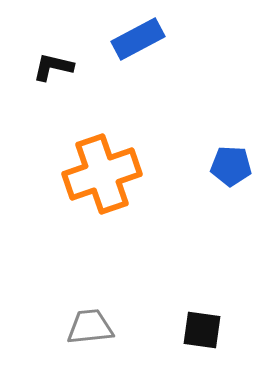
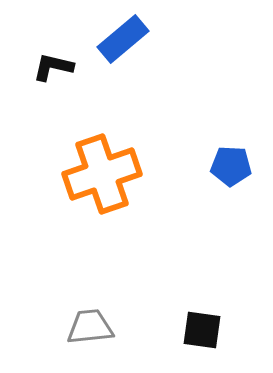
blue rectangle: moved 15 px left; rotated 12 degrees counterclockwise
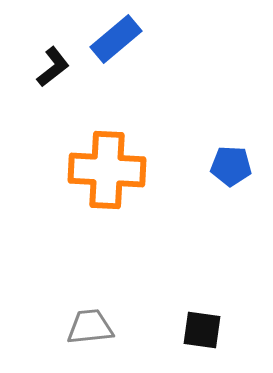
blue rectangle: moved 7 px left
black L-shape: rotated 129 degrees clockwise
orange cross: moved 5 px right, 4 px up; rotated 22 degrees clockwise
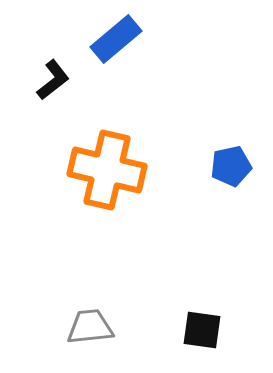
black L-shape: moved 13 px down
blue pentagon: rotated 15 degrees counterclockwise
orange cross: rotated 10 degrees clockwise
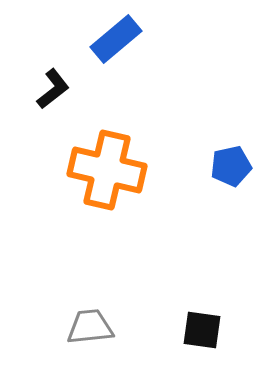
black L-shape: moved 9 px down
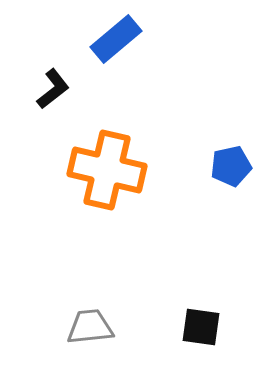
black square: moved 1 px left, 3 px up
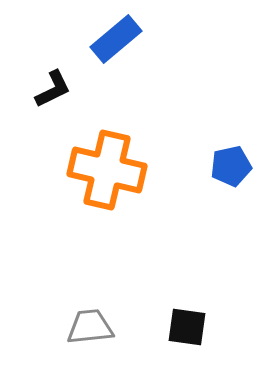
black L-shape: rotated 12 degrees clockwise
black square: moved 14 px left
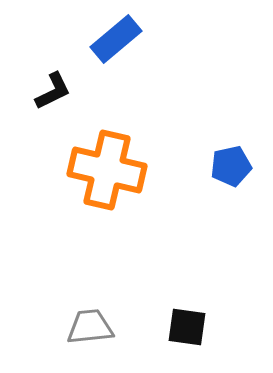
black L-shape: moved 2 px down
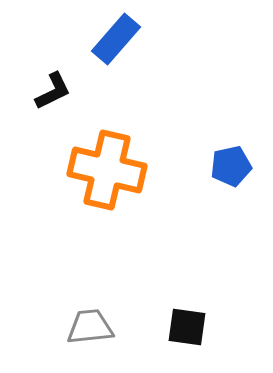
blue rectangle: rotated 9 degrees counterclockwise
